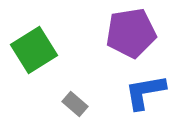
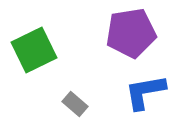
green square: rotated 6 degrees clockwise
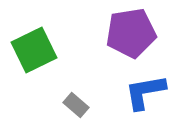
gray rectangle: moved 1 px right, 1 px down
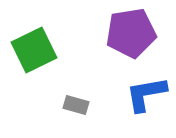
blue L-shape: moved 1 px right, 2 px down
gray rectangle: rotated 25 degrees counterclockwise
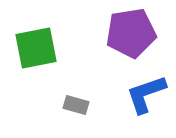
green square: moved 2 px right, 2 px up; rotated 15 degrees clockwise
blue L-shape: rotated 9 degrees counterclockwise
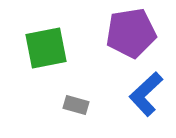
green square: moved 10 px right
blue L-shape: rotated 24 degrees counterclockwise
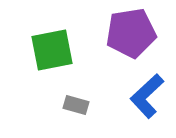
green square: moved 6 px right, 2 px down
blue L-shape: moved 1 px right, 2 px down
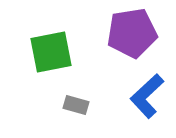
purple pentagon: moved 1 px right
green square: moved 1 px left, 2 px down
